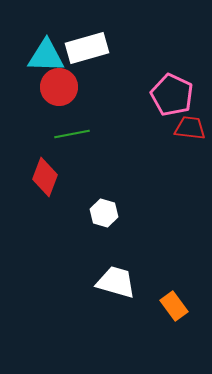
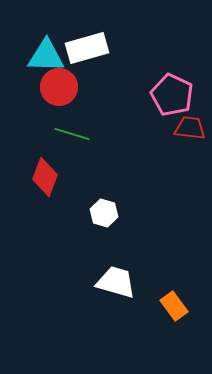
green line: rotated 28 degrees clockwise
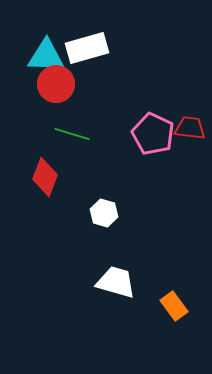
red circle: moved 3 px left, 3 px up
pink pentagon: moved 19 px left, 39 px down
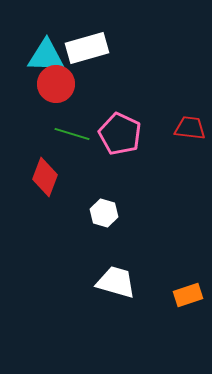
pink pentagon: moved 33 px left
orange rectangle: moved 14 px right, 11 px up; rotated 72 degrees counterclockwise
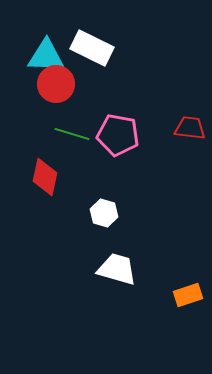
white rectangle: moved 5 px right; rotated 42 degrees clockwise
pink pentagon: moved 2 px left, 1 px down; rotated 15 degrees counterclockwise
red diamond: rotated 9 degrees counterclockwise
white trapezoid: moved 1 px right, 13 px up
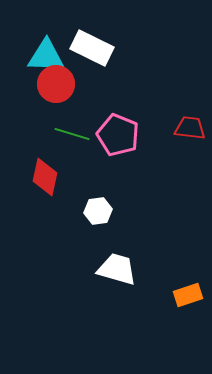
pink pentagon: rotated 12 degrees clockwise
white hexagon: moved 6 px left, 2 px up; rotated 24 degrees counterclockwise
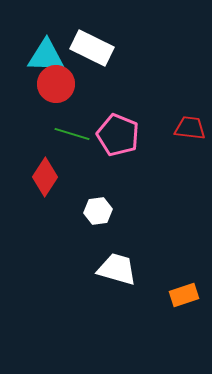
red diamond: rotated 21 degrees clockwise
orange rectangle: moved 4 px left
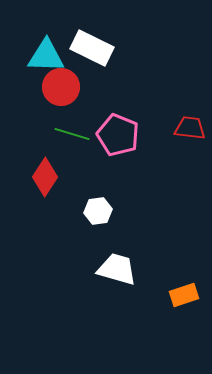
red circle: moved 5 px right, 3 px down
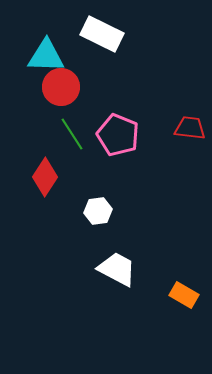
white rectangle: moved 10 px right, 14 px up
green line: rotated 40 degrees clockwise
white trapezoid: rotated 12 degrees clockwise
orange rectangle: rotated 48 degrees clockwise
